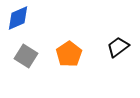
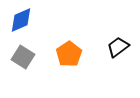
blue diamond: moved 3 px right, 2 px down
gray square: moved 3 px left, 1 px down
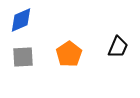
black trapezoid: rotated 150 degrees clockwise
gray square: rotated 35 degrees counterclockwise
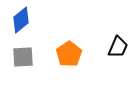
blue diamond: rotated 16 degrees counterclockwise
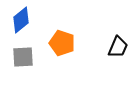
orange pentagon: moved 7 px left, 11 px up; rotated 20 degrees counterclockwise
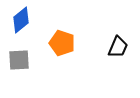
gray square: moved 4 px left, 3 px down
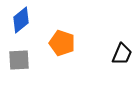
black trapezoid: moved 4 px right, 7 px down
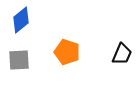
orange pentagon: moved 5 px right, 9 px down
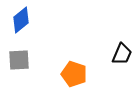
orange pentagon: moved 7 px right, 22 px down
